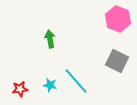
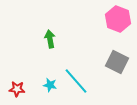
gray square: moved 1 px down
red star: moved 3 px left; rotated 14 degrees clockwise
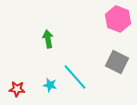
green arrow: moved 2 px left
cyan line: moved 1 px left, 4 px up
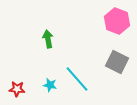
pink hexagon: moved 1 px left, 2 px down
cyan line: moved 2 px right, 2 px down
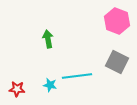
cyan line: moved 3 px up; rotated 56 degrees counterclockwise
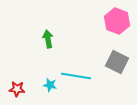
cyan line: moved 1 px left; rotated 16 degrees clockwise
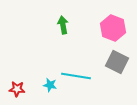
pink hexagon: moved 4 px left, 7 px down
green arrow: moved 15 px right, 14 px up
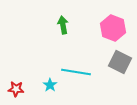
gray square: moved 3 px right
cyan line: moved 4 px up
cyan star: rotated 24 degrees clockwise
red star: moved 1 px left
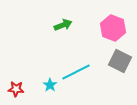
green arrow: rotated 78 degrees clockwise
gray square: moved 1 px up
cyan line: rotated 36 degrees counterclockwise
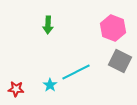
green arrow: moved 15 px left; rotated 114 degrees clockwise
